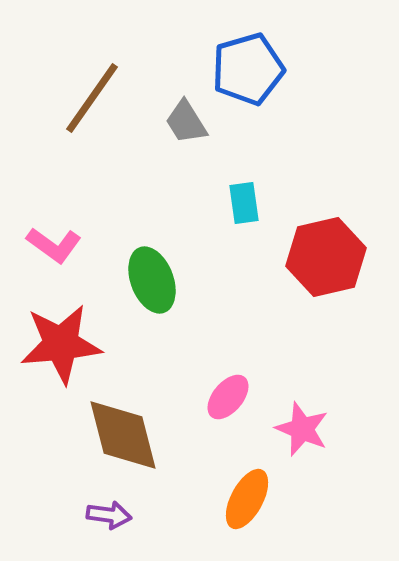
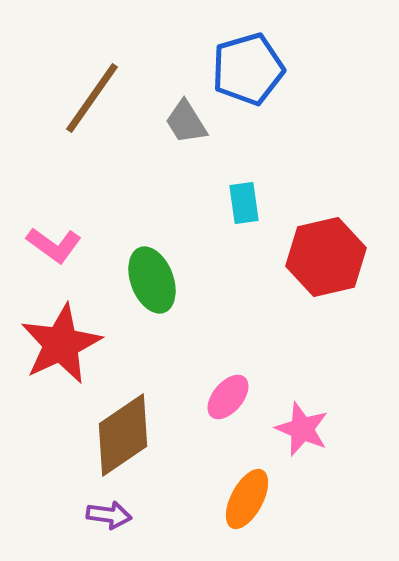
red star: rotated 20 degrees counterclockwise
brown diamond: rotated 70 degrees clockwise
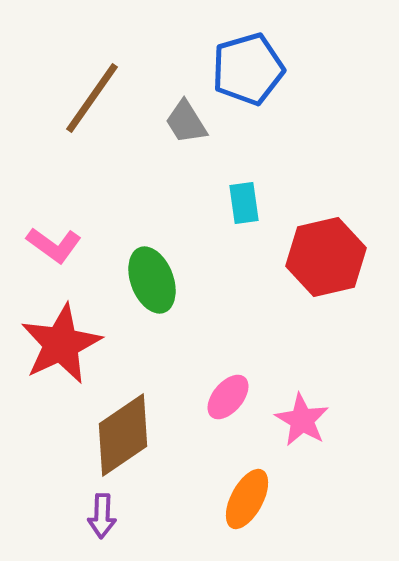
pink star: moved 9 px up; rotated 8 degrees clockwise
purple arrow: moved 7 px left, 1 px down; rotated 84 degrees clockwise
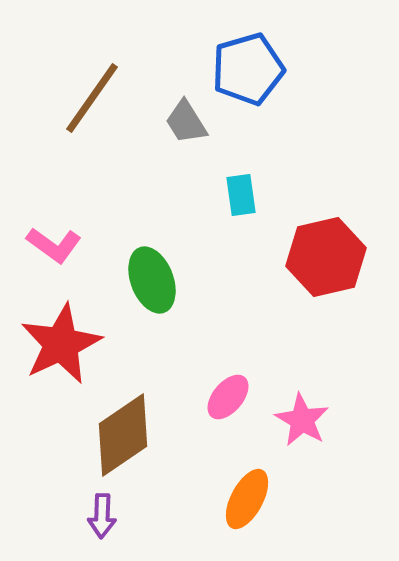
cyan rectangle: moved 3 px left, 8 px up
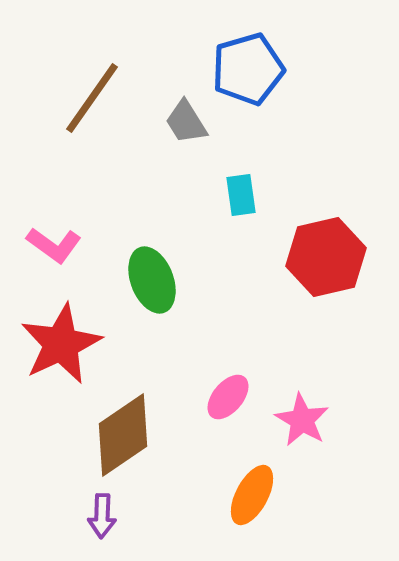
orange ellipse: moved 5 px right, 4 px up
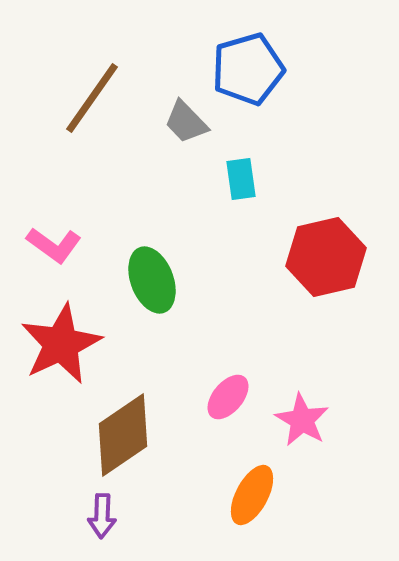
gray trapezoid: rotated 12 degrees counterclockwise
cyan rectangle: moved 16 px up
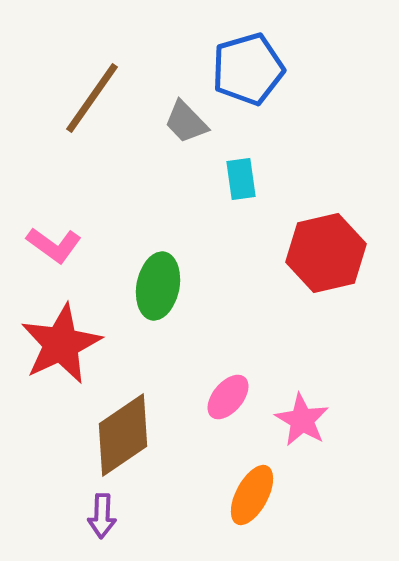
red hexagon: moved 4 px up
green ellipse: moved 6 px right, 6 px down; rotated 32 degrees clockwise
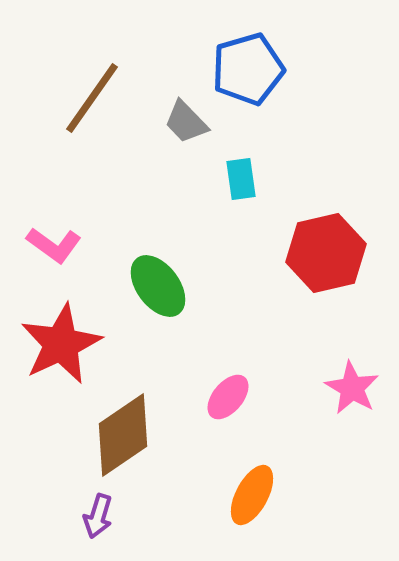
green ellipse: rotated 48 degrees counterclockwise
pink star: moved 50 px right, 32 px up
purple arrow: moved 4 px left; rotated 15 degrees clockwise
